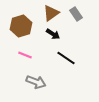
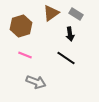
gray rectangle: rotated 24 degrees counterclockwise
black arrow: moved 17 px right; rotated 48 degrees clockwise
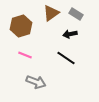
black arrow: rotated 88 degrees clockwise
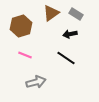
gray arrow: rotated 36 degrees counterclockwise
